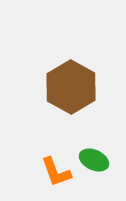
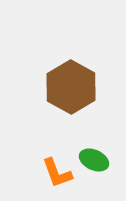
orange L-shape: moved 1 px right, 1 px down
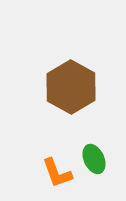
green ellipse: moved 1 px up; rotated 40 degrees clockwise
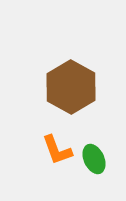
orange L-shape: moved 23 px up
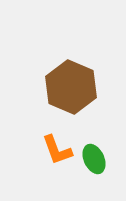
brown hexagon: rotated 6 degrees counterclockwise
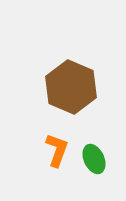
orange L-shape: rotated 140 degrees counterclockwise
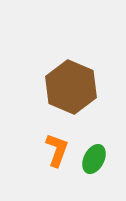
green ellipse: rotated 52 degrees clockwise
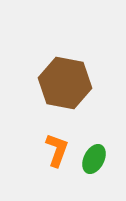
brown hexagon: moved 6 px left, 4 px up; rotated 12 degrees counterclockwise
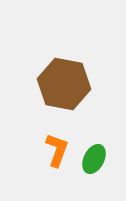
brown hexagon: moved 1 px left, 1 px down
